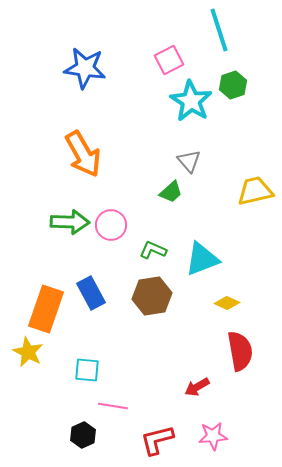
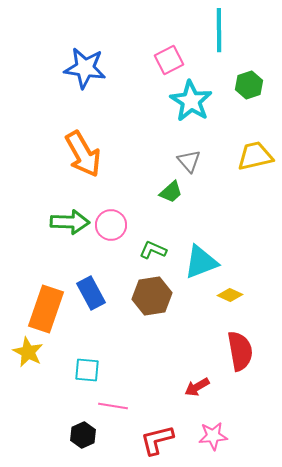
cyan line: rotated 18 degrees clockwise
green hexagon: moved 16 px right
yellow trapezoid: moved 35 px up
cyan triangle: moved 1 px left, 3 px down
yellow diamond: moved 3 px right, 8 px up
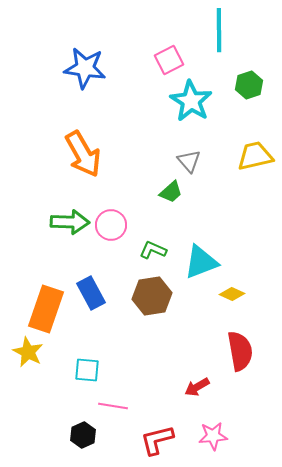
yellow diamond: moved 2 px right, 1 px up
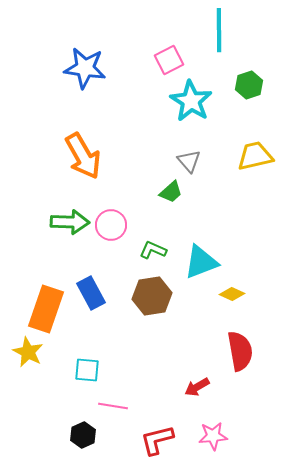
orange arrow: moved 2 px down
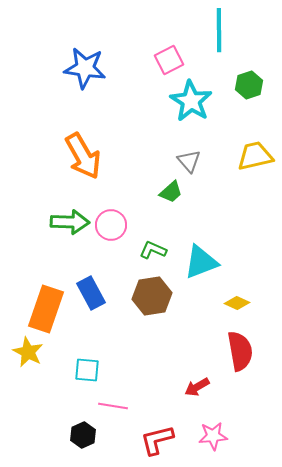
yellow diamond: moved 5 px right, 9 px down
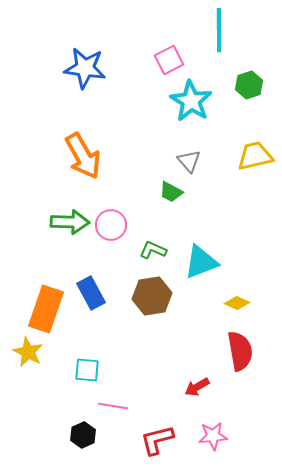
green trapezoid: rotated 70 degrees clockwise
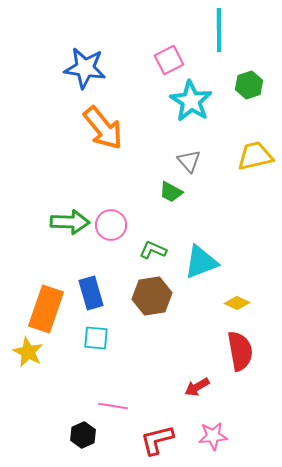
orange arrow: moved 20 px right, 28 px up; rotated 9 degrees counterclockwise
blue rectangle: rotated 12 degrees clockwise
cyan square: moved 9 px right, 32 px up
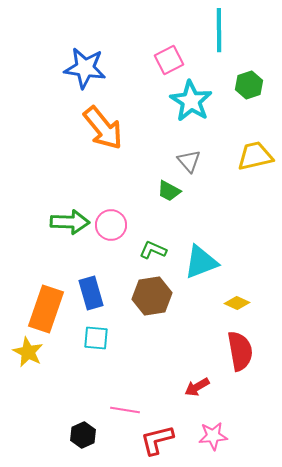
green trapezoid: moved 2 px left, 1 px up
pink line: moved 12 px right, 4 px down
